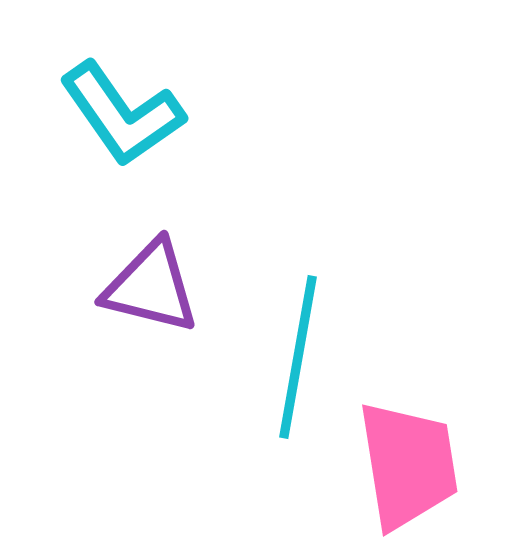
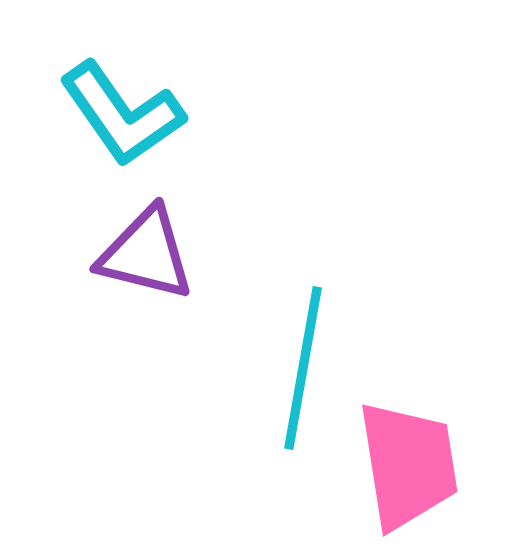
purple triangle: moved 5 px left, 33 px up
cyan line: moved 5 px right, 11 px down
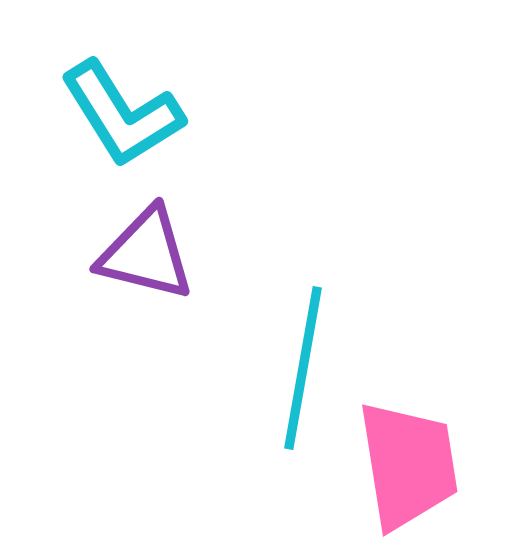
cyan L-shape: rotated 3 degrees clockwise
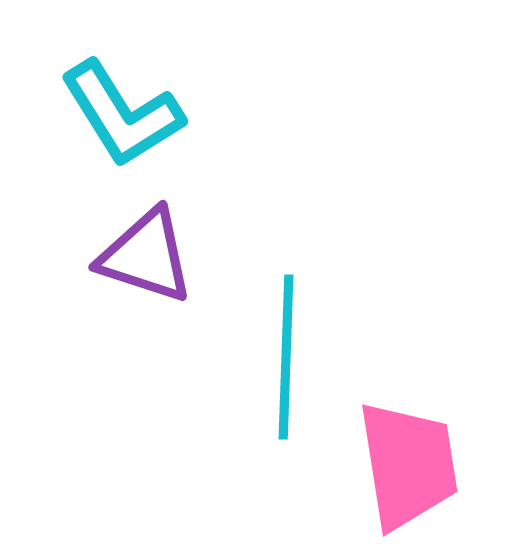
purple triangle: moved 2 px down; rotated 4 degrees clockwise
cyan line: moved 17 px left, 11 px up; rotated 8 degrees counterclockwise
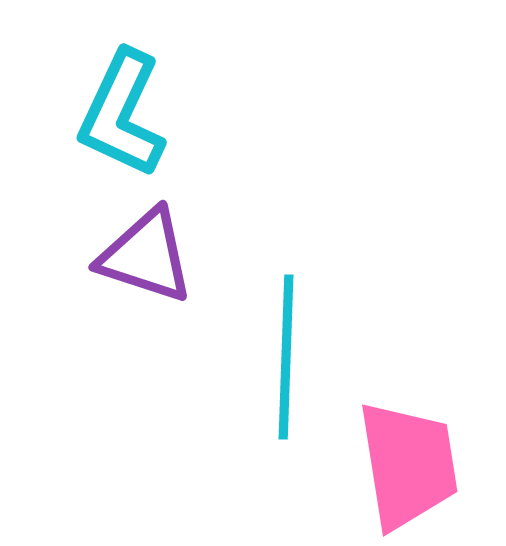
cyan L-shape: rotated 57 degrees clockwise
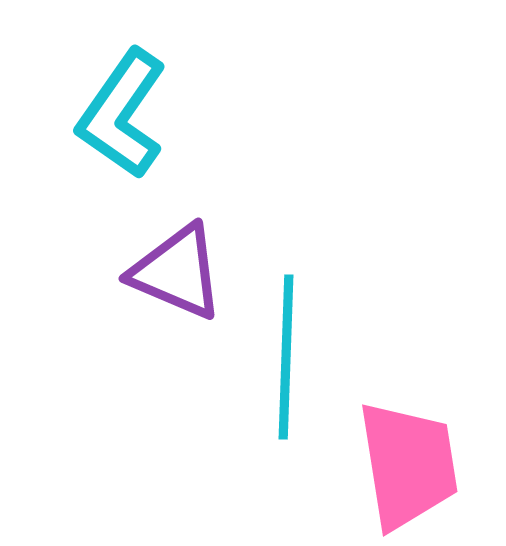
cyan L-shape: rotated 10 degrees clockwise
purple triangle: moved 31 px right, 16 px down; rotated 5 degrees clockwise
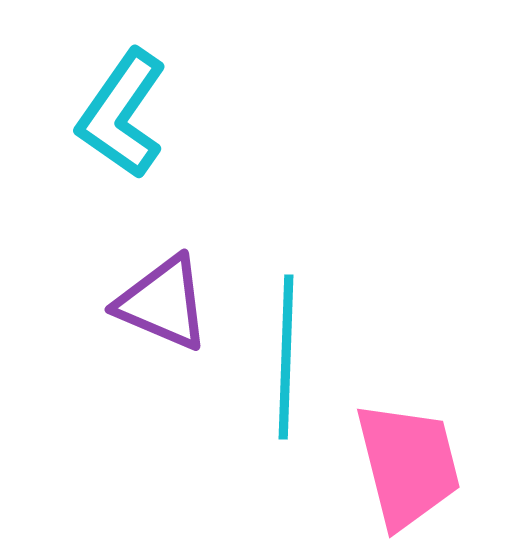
purple triangle: moved 14 px left, 31 px down
pink trapezoid: rotated 5 degrees counterclockwise
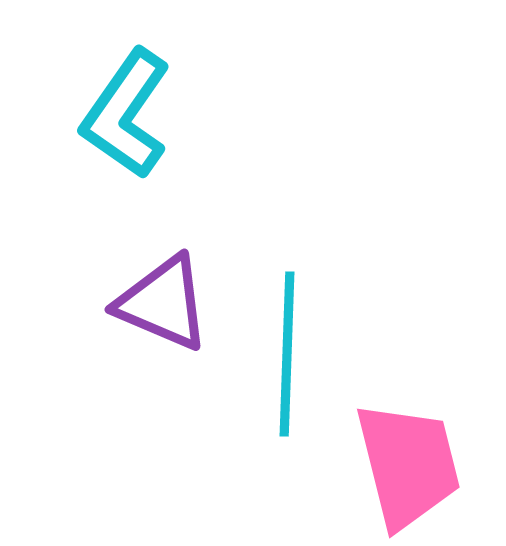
cyan L-shape: moved 4 px right
cyan line: moved 1 px right, 3 px up
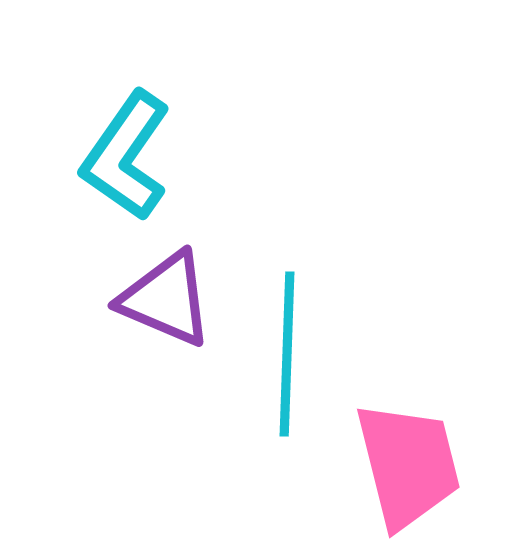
cyan L-shape: moved 42 px down
purple triangle: moved 3 px right, 4 px up
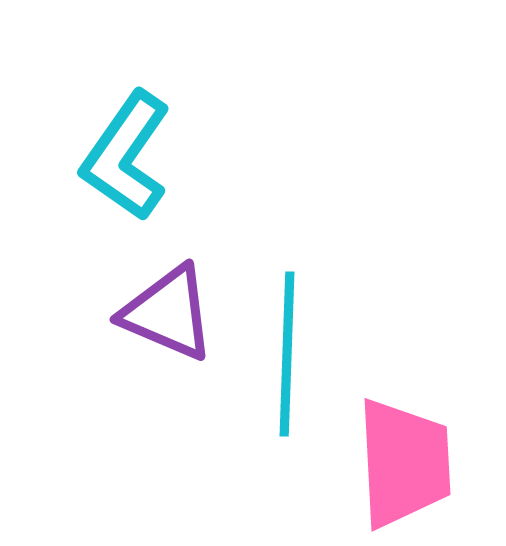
purple triangle: moved 2 px right, 14 px down
pink trapezoid: moved 4 px left, 2 px up; rotated 11 degrees clockwise
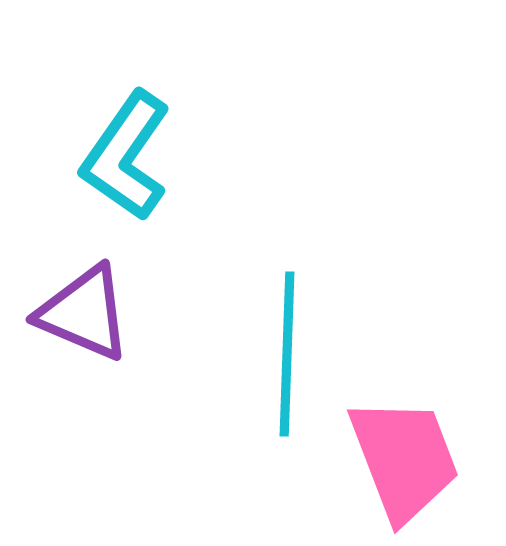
purple triangle: moved 84 px left
pink trapezoid: moved 4 px up; rotated 18 degrees counterclockwise
